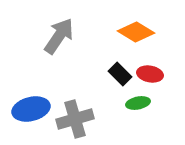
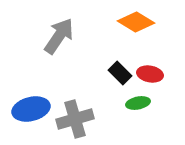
orange diamond: moved 10 px up
black rectangle: moved 1 px up
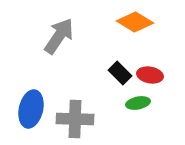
orange diamond: moved 1 px left
red ellipse: moved 1 px down
blue ellipse: rotated 63 degrees counterclockwise
gray cross: rotated 18 degrees clockwise
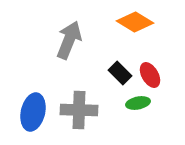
gray arrow: moved 10 px right, 4 px down; rotated 12 degrees counterclockwise
red ellipse: rotated 50 degrees clockwise
blue ellipse: moved 2 px right, 3 px down
gray cross: moved 4 px right, 9 px up
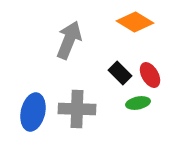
gray cross: moved 2 px left, 1 px up
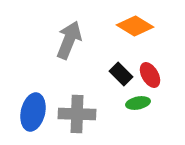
orange diamond: moved 4 px down
black rectangle: moved 1 px right, 1 px down
gray cross: moved 5 px down
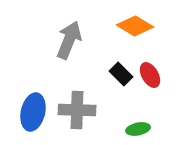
green ellipse: moved 26 px down
gray cross: moved 4 px up
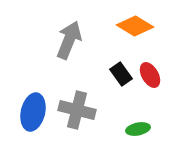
black rectangle: rotated 10 degrees clockwise
gray cross: rotated 12 degrees clockwise
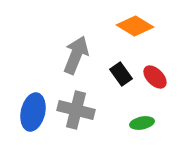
gray arrow: moved 7 px right, 15 px down
red ellipse: moved 5 px right, 2 px down; rotated 15 degrees counterclockwise
gray cross: moved 1 px left
green ellipse: moved 4 px right, 6 px up
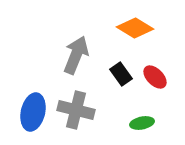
orange diamond: moved 2 px down
